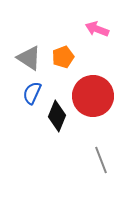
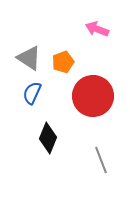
orange pentagon: moved 5 px down
black diamond: moved 9 px left, 22 px down
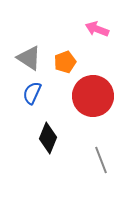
orange pentagon: moved 2 px right
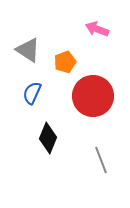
gray triangle: moved 1 px left, 8 px up
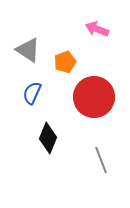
red circle: moved 1 px right, 1 px down
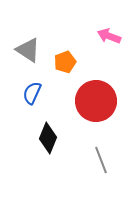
pink arrow: moved 12 px right, 7 px down
red circle: moved 2 px right, 4 px down
